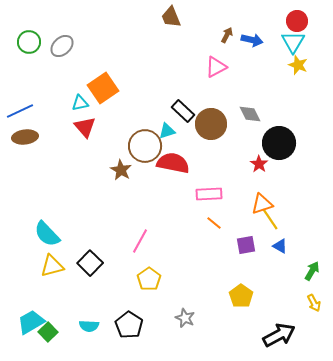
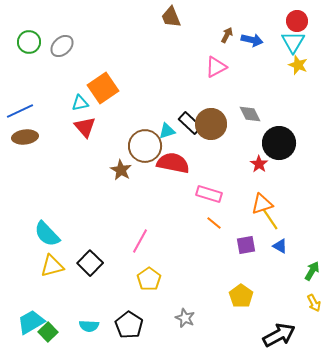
black rectangle at (183, 111): moved 7 px right, 12 px down
pink rectangle at (209, 194): rotated 20 degrees clockwise
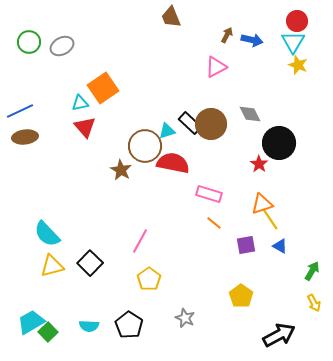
gray ellipse at (62, 46): rotated 15 degrees clockwise
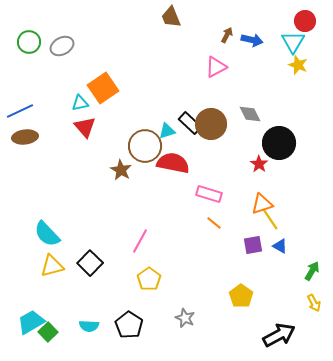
red circle at (297, 21): moved 8 px right
purple square at (246, 245): moved 7 px right
